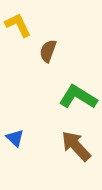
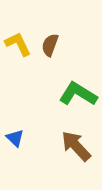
yellow L-shape: moved 19 px down
brown semicircle: moved 2 px right, 6 px up
green L-shape: moved 3 px up
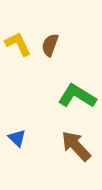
green L-shape: moved 1 px left, 2 px down
blue triangle: moved 2 px right
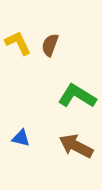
yellow L-shape: moved 1 px up
blue triangle: moved 4 px right; rotated 30 degrees counterclockwise
brown arrow: rotated 20 degrees counterclockwise
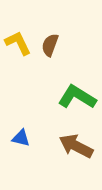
green L-shape: moved 1 px down
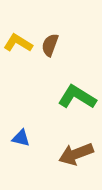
yellow L-shape: rotated 32 degrees counterclockwise
brown arrow: moved 8 px down; rotated 48 degrees counterclockwise
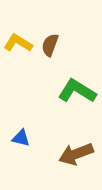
green L-shape: moved 6 px up
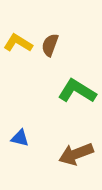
blue triangle: moved 1 px left
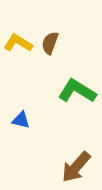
brown semicircle: moved 2 px up
blue triangle: moved 1 px right, 18 px up
brown arrow: moved 13 px down; rotated 28 degrees counterclockwise
